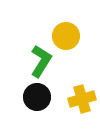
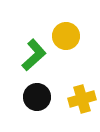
green L-shape: moved 7 px left, 6 px up; rotated 16 degrees clockwise
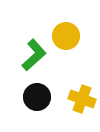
yellow cross: rotated 36 degrees clockwise
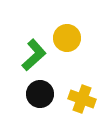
yellow circle: moved 1 px right, 2 px down
black circle: moved 3 px right, 3 px up
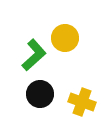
yellow circle: moved 2 px left
yellow cross: moved 3 px down
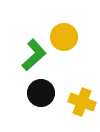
yellow circle: moved 1 px left, 1 px up
black circle: moved 1 px right, 1 px up
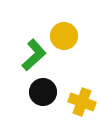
yellow circle: moved 1 px up
black circle: moved 2 px right, 1 px up
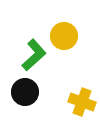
black circle: moved 18 px left
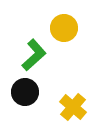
yellow circle: moved 8 px up
yellow cross: moved 9 px left, 5 px down; rotated 20 degrees clockwise
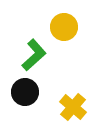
yellow circle: moved 1 px up
